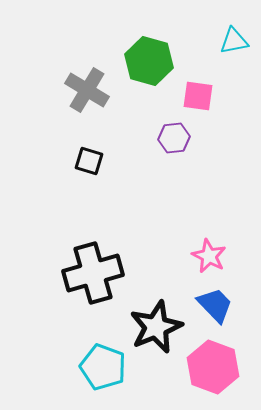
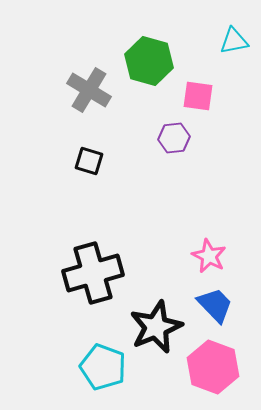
gray cross: moved 2 px right
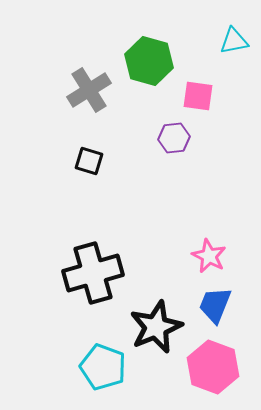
gray cross: rotated 27 degrees clockwise
blue trapezoid: rotated 114 degrees counterclockwise
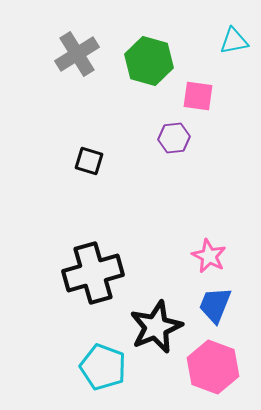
gray cross: moved 12 px left, 36 px up
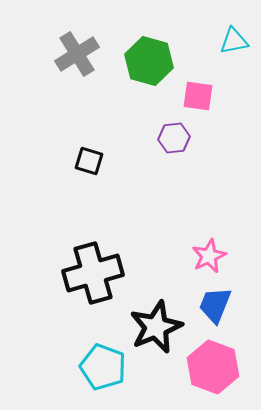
pink star: rotated 20 degrees clockwise
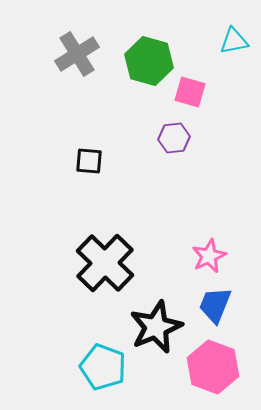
pink square: moved 8 px left, 4 px up; rotated 8 degrees clockwise
black square: rotated 12 degrees counterclockwise
black cross: moved 12 px right, 10 px up; rotated 30 degrees counterclockwise
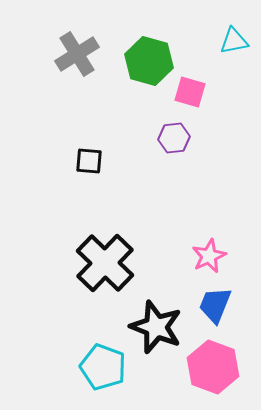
black star: rotated 28 degrees counterclockwise
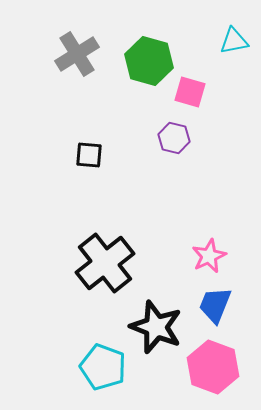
purple hexagon: rotated 20 degrees clockwise
black square: moved 6 px up
black cross: rotated 8 degrees clockwise
